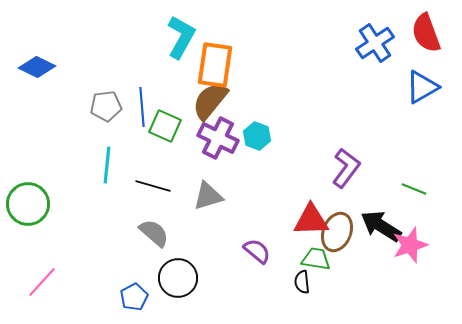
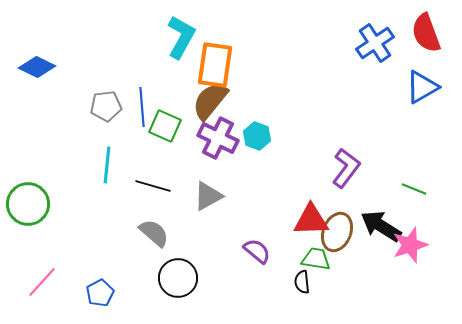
gray triangle: rotated 12 degrees counterclockwise
blue pentagon: moved 34 px left, 4 px up
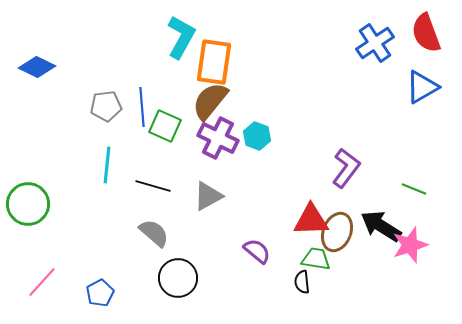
orange rectangle: moved 1 px left, 3 px up
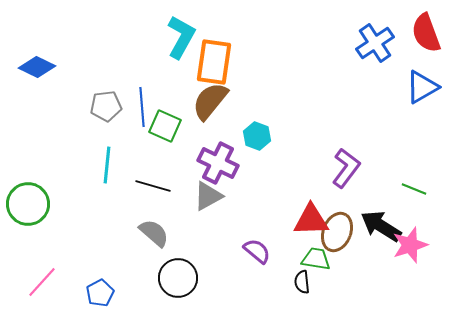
purple cross: moved 25 px down
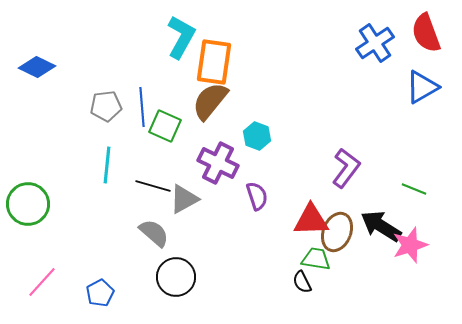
gray triangle: moved 24 px left, 3 px down
purple semicircle: moved 55 px up; rotated 32 degrees clockwise
black circle: moved 2 px left, 1 px up
black semicircle: rotated 20 degrees counterclockwise
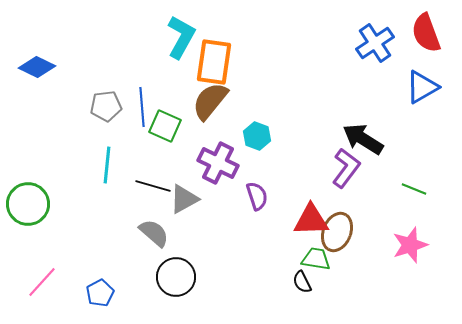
black arrow: moved 18 px left, 87 px up
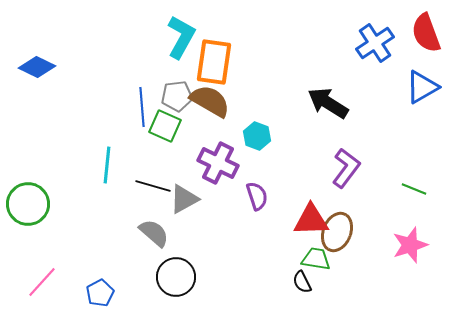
brown semicircle: rotated 81 degrees clockwise
gray pentagon: moved 71 px right, 10 px up
black arrow: moved 35 px left, 36 px up
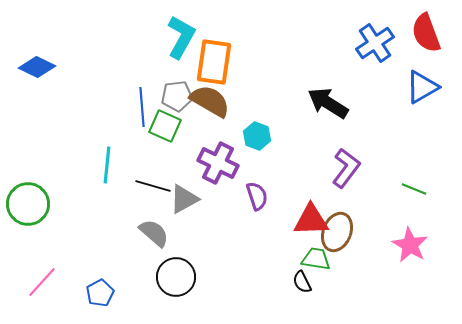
pink star: rotated 24 degrees counterclockwise
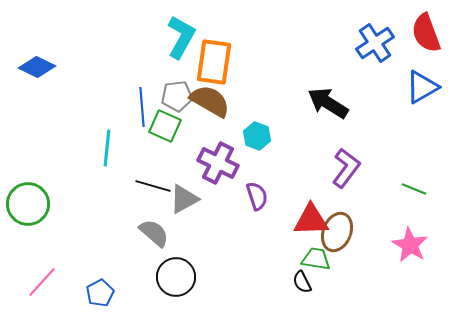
cyan line: moved 17 px up
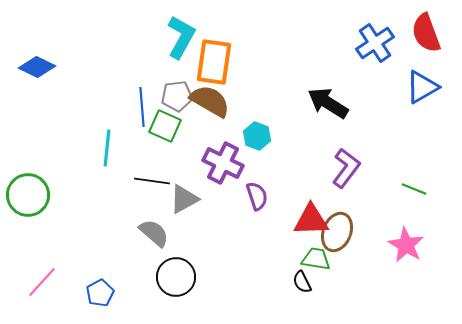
purple cross: moved 5 px right
black line: moved 1 px left, 5 px up; rotated 8 degrees counterclockwise
green circle: moved 9 px up
pink star: moved 4 px left
